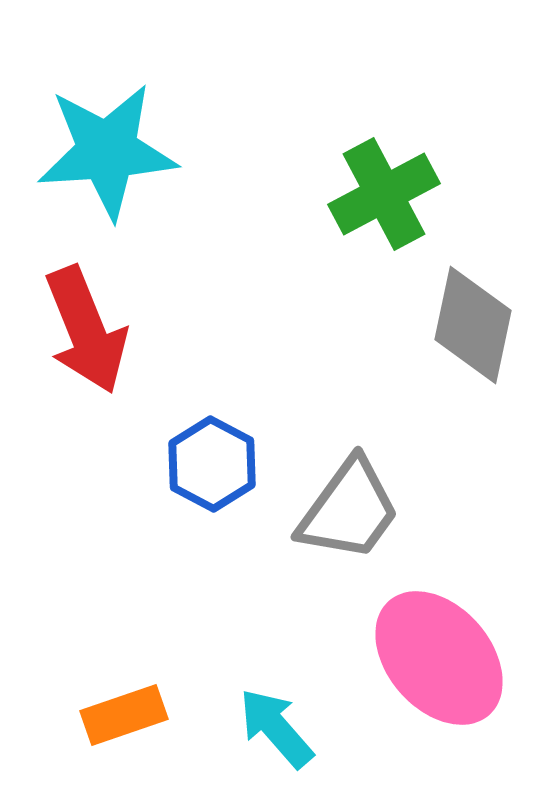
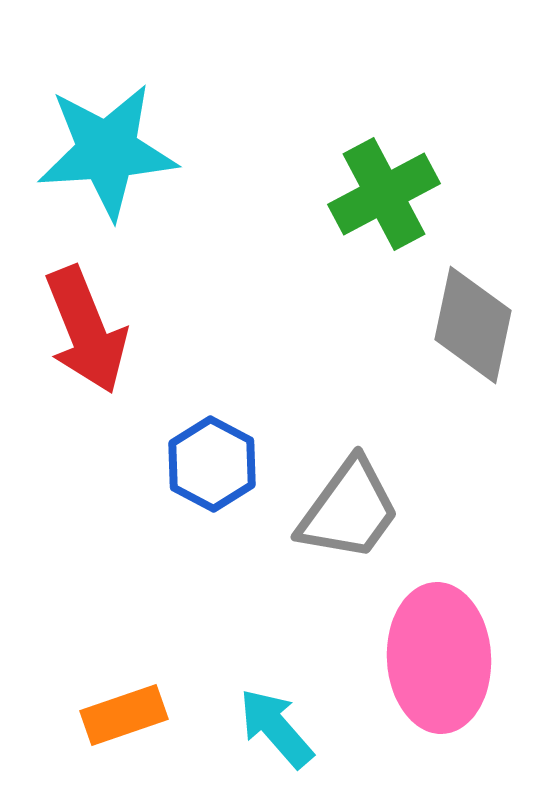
pink ellipse: rotated 38 degrees clockwise
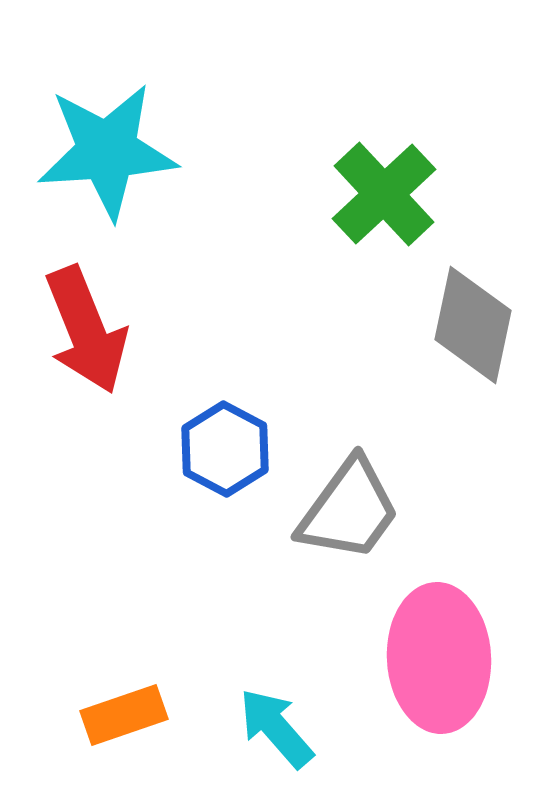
green cross: rotated 15 degrees counterclockwise
blue hexagon: moved 13 px right, 15 px up
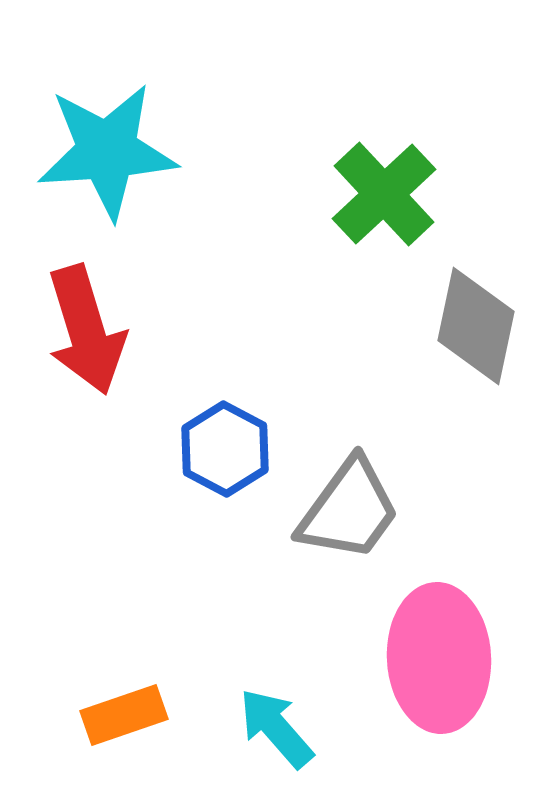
gray diamond: moved 3 px right, 1 px down
red arrow: rotated 5 degrees clockwise
